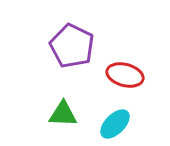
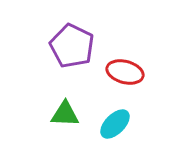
red ellipse: moved 3 px up
green triangle: moved 2 px right
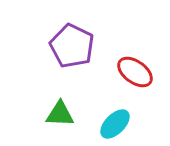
red ellipse: moved 10 px right; rotated 21 degrees clockwise
green triangle: moved 5 px left
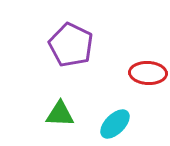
purple pentagon: moved 1 px left, 1 px up
red ellipse: moved 13 px right, 1 px down; rotated 33 degrees counterclockwise
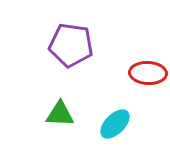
purple pentagon: rotated 18 degrees counterclockwise
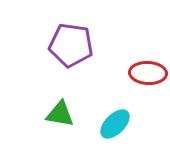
green triangle: rotated 8 degrees clockwise
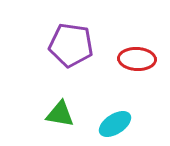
red ellipse: moved 11 px left, 14 px up
cyan ellipse: rotated 12 degrees clockwise
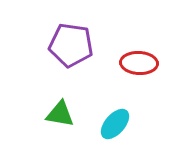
red ellipse: moved 2 px right, 4 px down
cyan ellipse: rotated 16 degrees counterclockwise
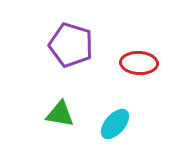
purple pentagon: rotated 9 degrees clockwise
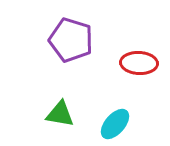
purple pentagon: moved 5 px up
